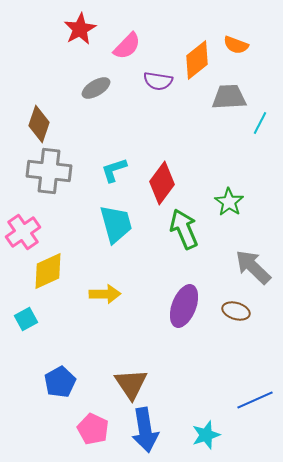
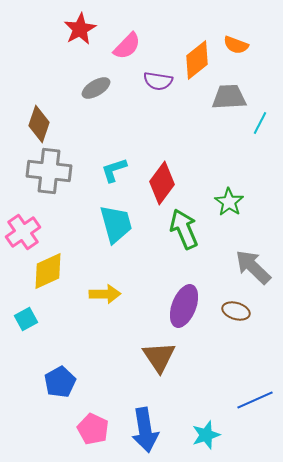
brown triangle: moved 28 px right, 27 px up
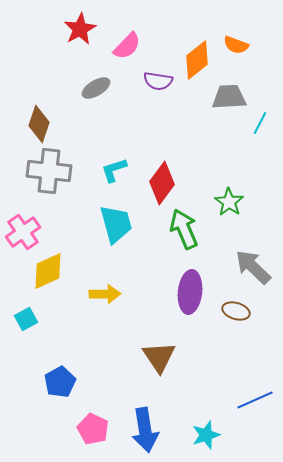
purple ellipse: moved 6 px right, 14 px up; rotated 15 degrees counterclockwise
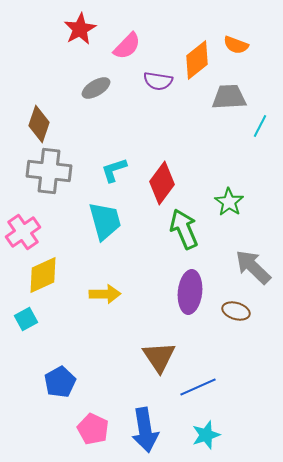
cyan line: moved 3 px down
cyan trapezoid: moved 11 px left, 3 px up
yellow diamond: moved 5 px left, 4 px down
blue line: moved 57 px left, 13 px up
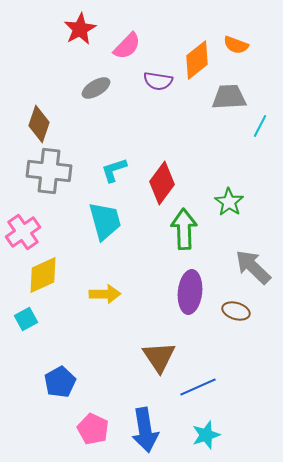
green arrow: rotated 21 degrees clockwise
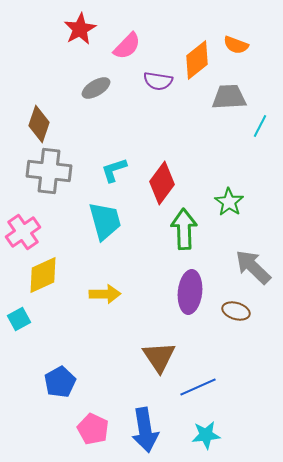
cyan square: moved 7 px left
cyan star: rotated 12 degrees clockwise
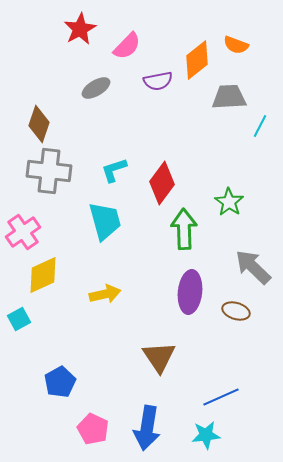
purple semicircle: rotated 20 degrees counterclockwise
yellow arrow: rotated 12 degrees counterclockwise
blue line: moved 23 px right, 10 px down
blue arrow: moved 2 px right, 2 px up; rotated 18 degrees clockwise
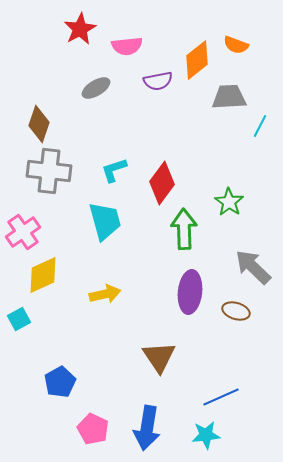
pink semicircle: rotated 40 degrees clockwise
